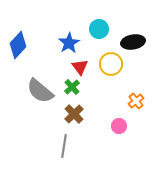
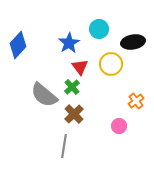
gray semicircle: moved 4 px right, 4 px down
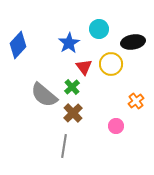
red triangle: moved 4 px right
brown cross: moved 1 px left, 1 px up
pink circle: moved 3 px left
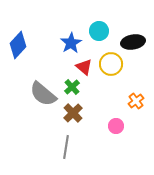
cyan circle: moved 2 px down
blue star: moved 2 px right
red triangle: rotated 12 degrees counterclockwise
gray semicircle: moved 1 px left, 1 px up
gray line: moved 2 px right, 1 px down
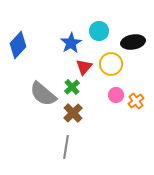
red triangle: rotated 30 degrees clockwise
pink circle: moved 31 px up
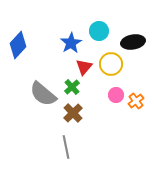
gray line: rotated 20 degrees counterclockwise
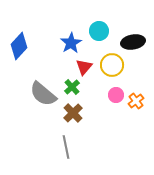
blue diamond: moved 1 px right, 1 px down
yellow circle: moved 1 px right, 1 px down
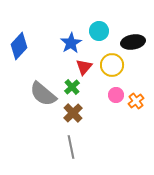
gray line: moved 5 px right
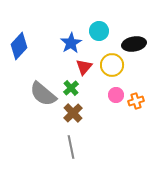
black ellipse: moved 1 px right, 2 px down
green cross: moved 1 px left, 1 px down
orange cross: rotated 21 degrees clockwise
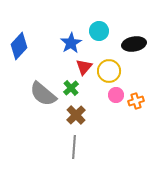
yellow circle: moved 3 px left, 6 px down
brown cross: moved 3 px right, 2 px down
gray line: moved 3 px right; rotated 15 degrees clockwise
